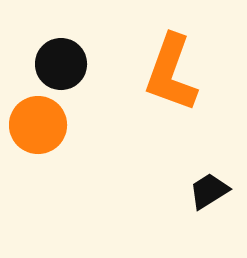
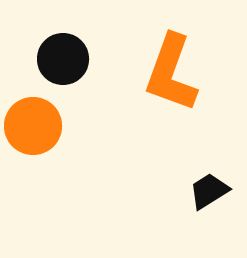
black circle: moved 2 px right, 5 px up
orange circle: moved 5 px left, 1 px down
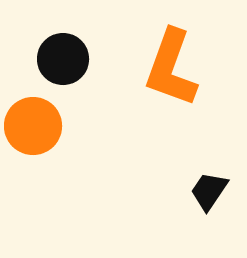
orange L-shape: moved 5 px up
black trapezoid: rotated 24 degrees counterclockwise
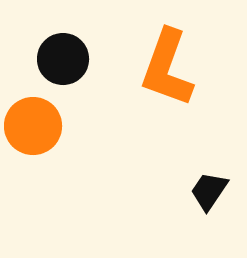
orange L-shape: moved 4 px left
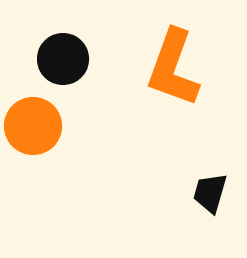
orange L-shape: moved 6 px right
black trapezoid: moved 1 px right, 2 px down; rotated 18 degrees counterclockwise
